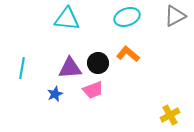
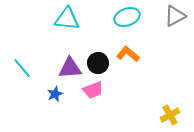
cyan line: rotated 50 degrees counterclockwise
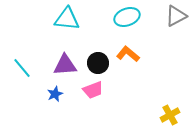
gray triangle: moved 1 px right
purple triangle: moved 5 px left, 3 px up
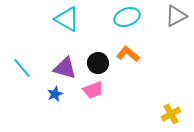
cyan triangle: rotated 24 degrees clockwise
purple triangle: moved 3 px down; rotated 20 degrees clockwise
yellow cross: moved 1 px right, 1 px up
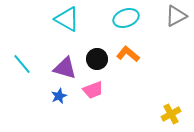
cyan ellipse: moved 1 px left, 1 px down
black circle: moved 1 px left, 4 px up
cyan line: moved 4 px up
blue star: moved 4 px right, 2 px down
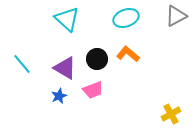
cyan triangle: rotated 12 degrees clockwise
purple triangle: rotated 15 degrees clockwise
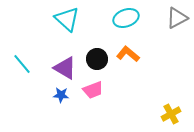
gray triangle: moved 1 px right, 2 px down
blue star: moved 2 px right, 1 px up; rotated 28 degrees clockwise
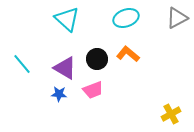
blue star: moved 2 px left, 1 px up
